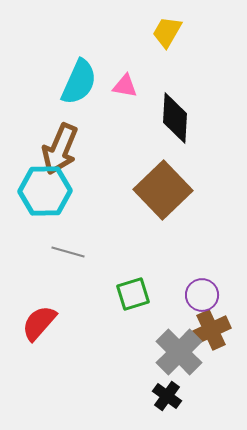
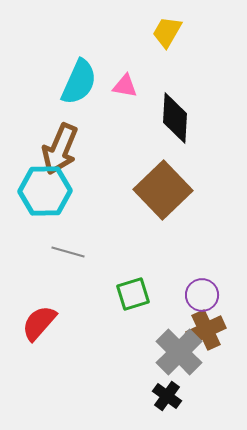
brown cross: moved 5 px left
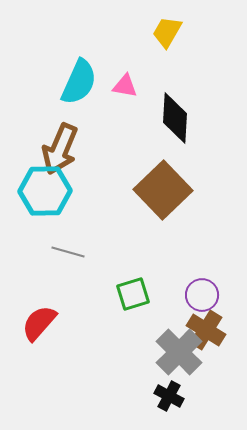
brown cross: rotated 33 degrees counterclockwise
black cross: moved 2 px right; rotated 8 degrees counterclockwise
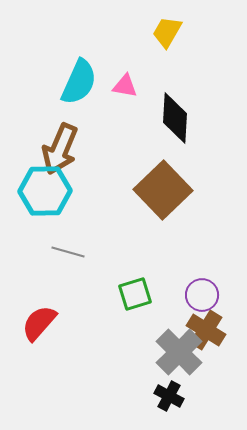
green square: moved 2 px right
